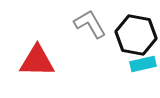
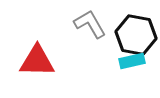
cyan rectangle: moved 11 px left, 3 px up
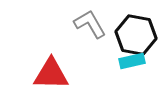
red triangle: moved 14 px right, 13 px down
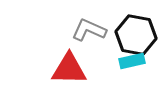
gray L-shape: moved 1 px left, 6 px down; rotated 36 degrees counterclockwise
red triangle: moved 18 px right, 5 px up
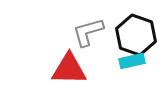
gray L-shape: moved 1 px left, 2 px down; rotated 40 degrees counterclockwise
black hexagon: rotated 9 degrees clockwise
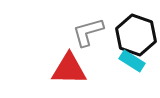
cyan rectangle: rotated 45 degrees clockwise
